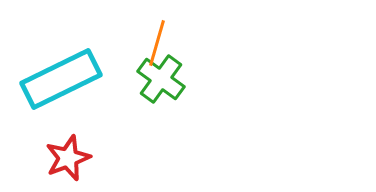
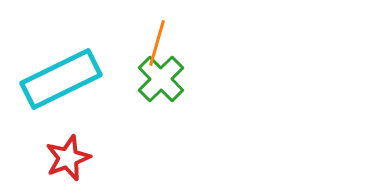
green cross: rotated 9 degrees clockwise
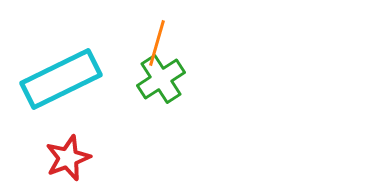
green cross: rotated 12 degrees clockwise
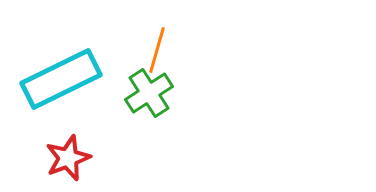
orange line: moved 7 px down
green cross: moved 12 px left, 14 px down
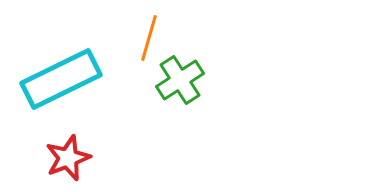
orange line: moved 8 px left, 12 px up
green cross: moved 31 px right, 13 px up
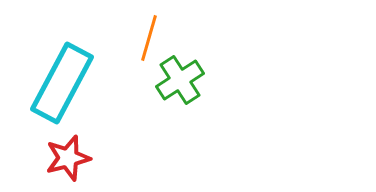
cyan rectangle: moved 1 px right, 4 px down; rotated 36 degrees counterclockwise
red star: rotated 6 degrees clockwise
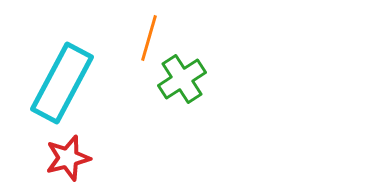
green cross: moved 2 px right, 1 px up
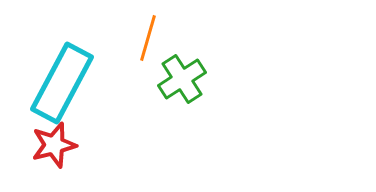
orange line: moved 1 px left
red star: moved 14 px left, 13 px up
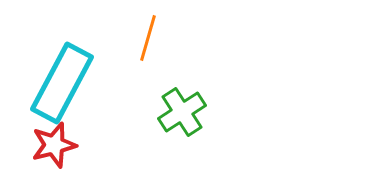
green cross: moved 33 px down
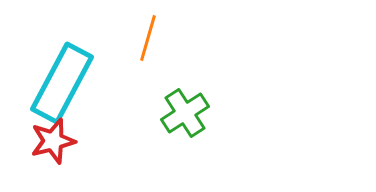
green cross: moved 3 px right, 1 px down
red star: moved 1 px left, 4 px up
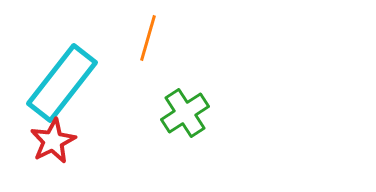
cyan rectangle: rotated 10 degrees clockwise
red star: rotated 12 degrees counterclockwise
